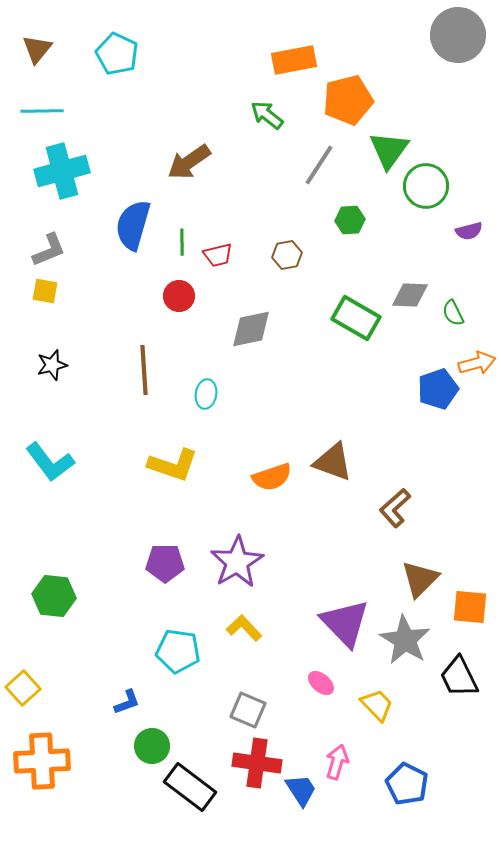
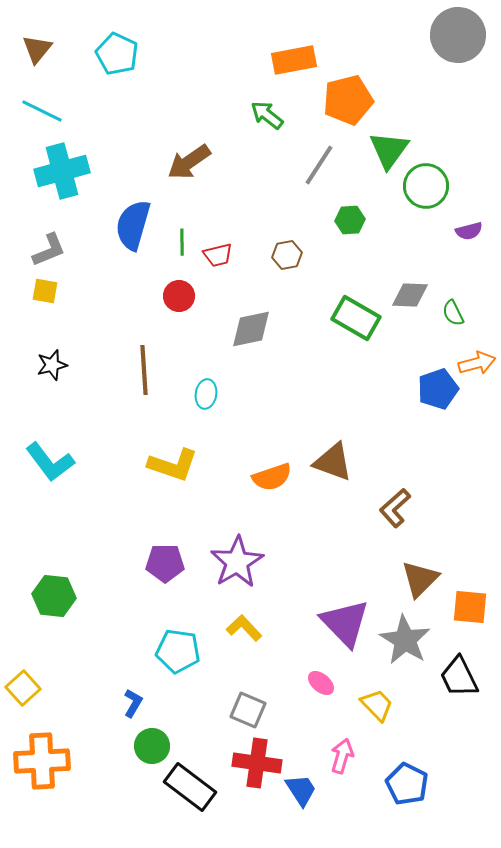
cyan line at (42, 111): rotated 27 degrees clockwise
blue L-shape at (127, 702): moved 6 px right, 1 px down; rotated 40 degrees counterclockwise
pink arrow at (337, 762): moved 5 px right, 6 px up
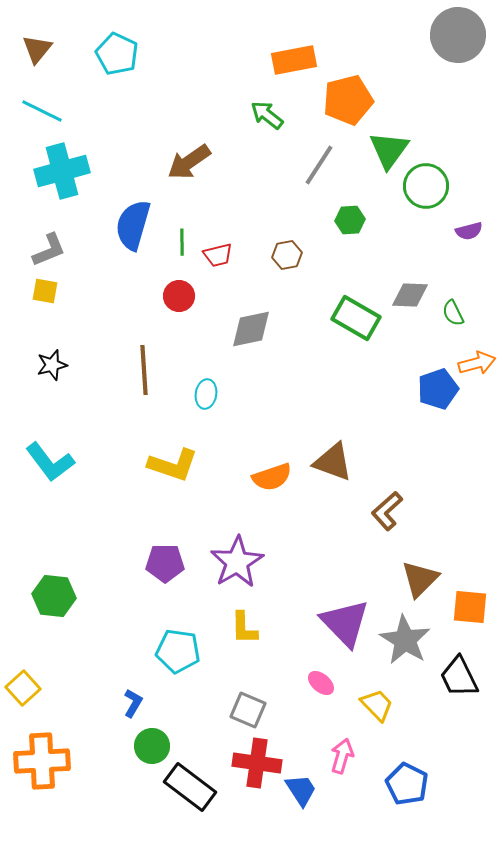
brown L-shape at (395, 508): moved 8 px left, 3 px down
yellow L-shape at (244, 628): rotated 138 degrees counterclockwise
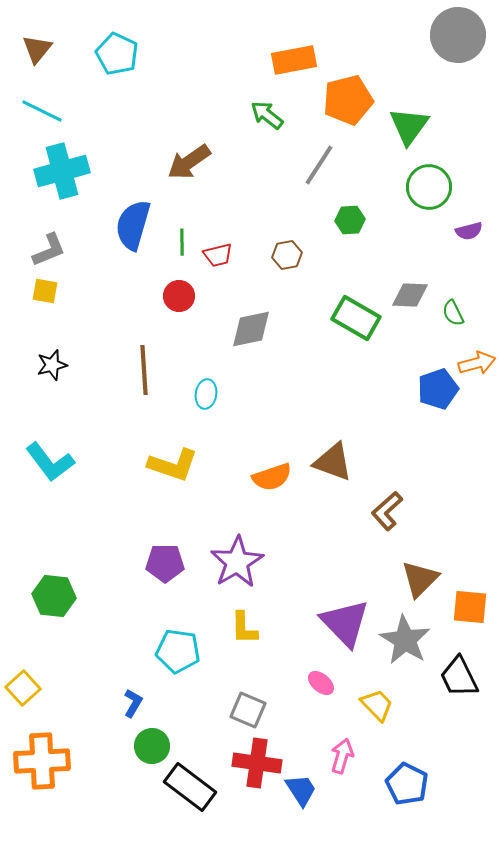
green triangle at (389, 150): moved 20 px right, 24 px up
green circle at (426, 186): moved 3 px right, 1 px down
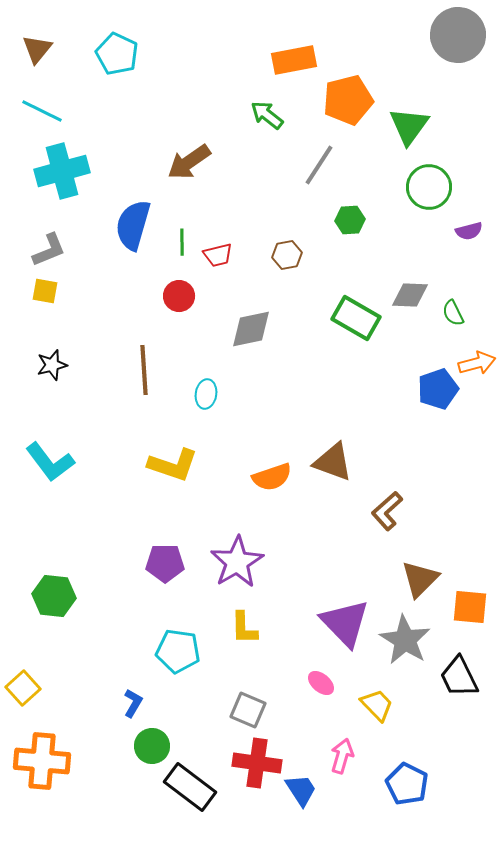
orange cross at (42, 761): rotated 8 degrees clockwise
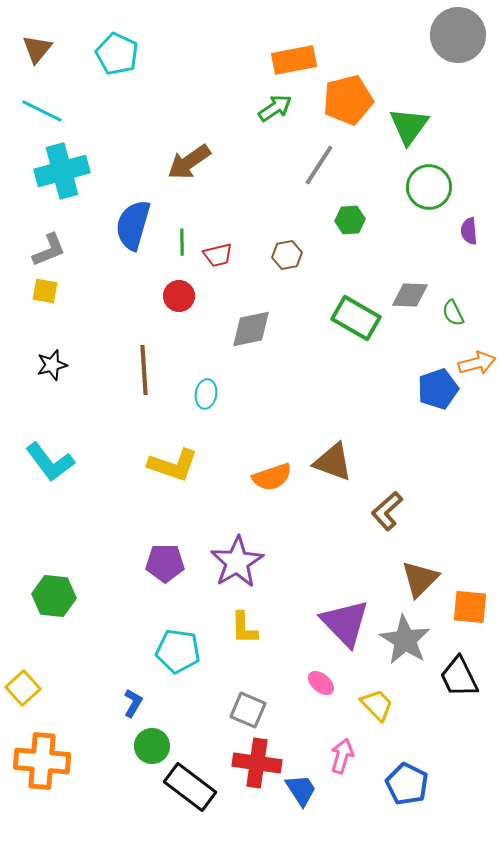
green arrow at (267, 115): moved 8 px right, 7 px up; rotated 108 degrees clockwise
purple semicircle at (469, 231): rotated 100 degrees clockwise
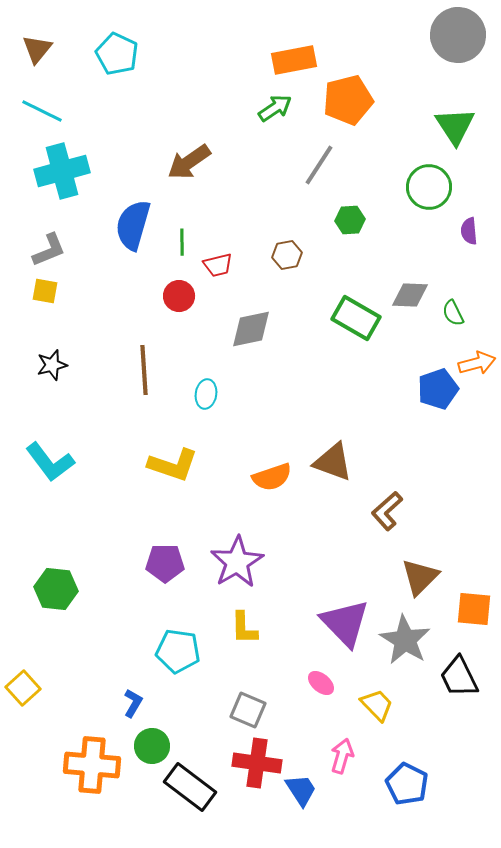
green triangle at (409, 126): moved 46 px right; rotated 9 degrees counterclockwise
red trapezoid at (218, 255): moved 10 px down
brown triangle at (420, 579): moved 2 px up
green hexagon at (54, 596): moved 2 px right, 7 px up
orange square at (470, 607): moved 4 px right, 2 px down
orange cross at (42, 761): moved 50 px right, 4 px down
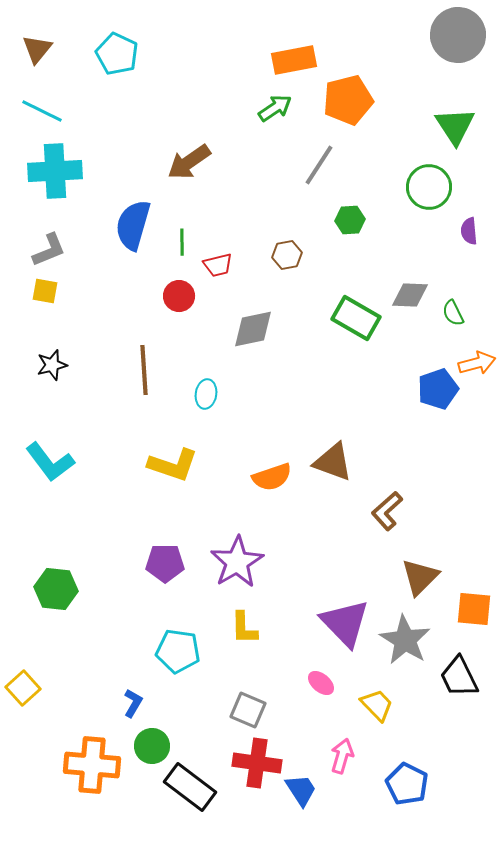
cyan cross at (62, 171): moved 7 px left; rotated 12 degrees clockwise
gray diamond at (251, 329): moved 2 px right
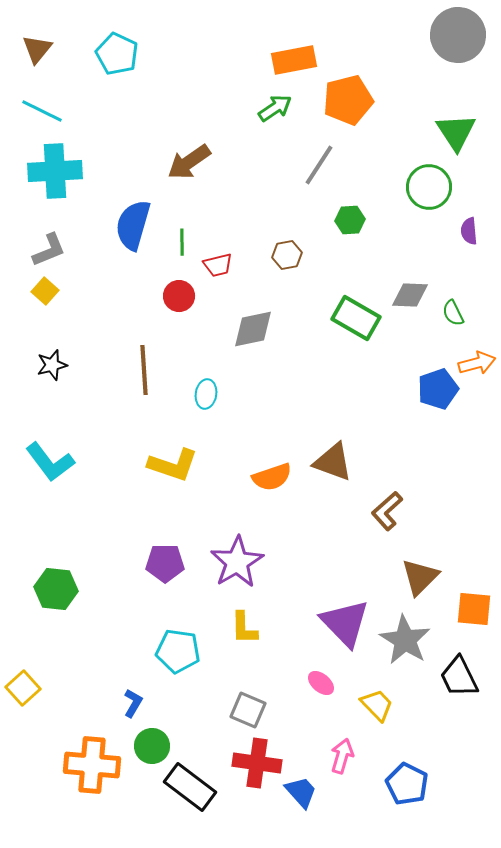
green triangle at (455, 126): moved 1 px right, 6 px down
yellow square at (45, 291): rotated 32 degrees clockwise
blue trapezoid at (301, 790): moved 2 px down; rotated 9 degrees counterclockwise
